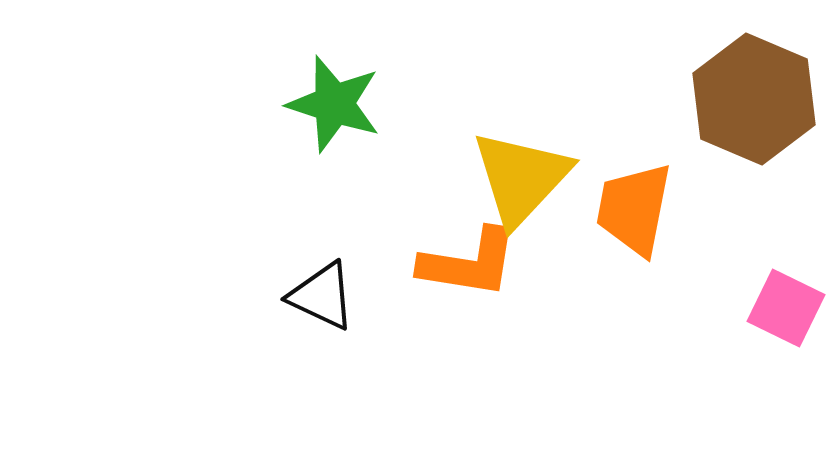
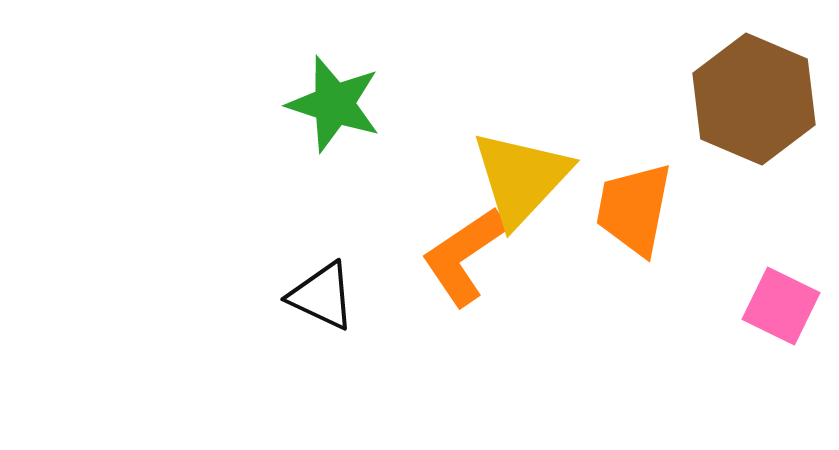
orange L-shape: moved 5 px left, 7 px up; rotated 137 degrees clockwise
pink square: moved 5 px left, 2 px up
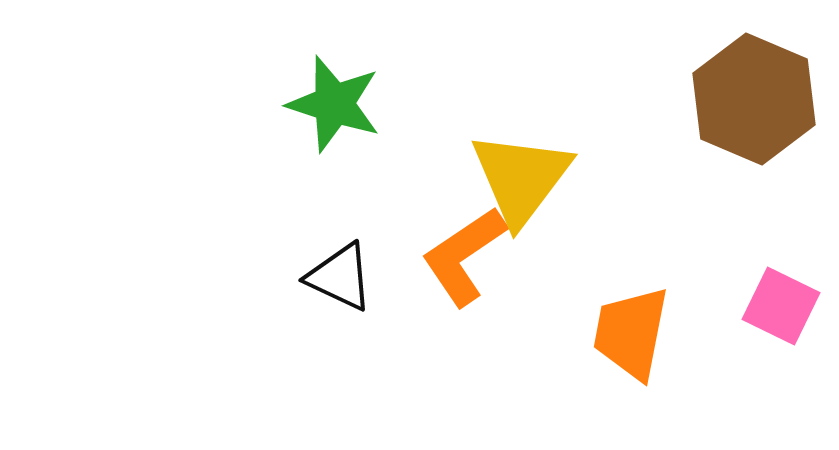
yellow triangle: rotated 6 degrees counterclockwise
orange trapezoid: moved 3 px left, 124 px down
black triangle: moved 18 px right, 19 px up
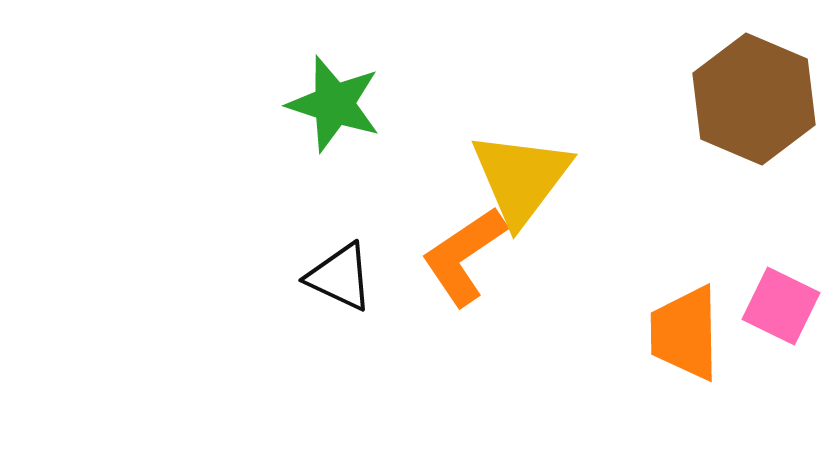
orange trapezoid: moved 54 px right; rotated 12 degrees counterclockwise
